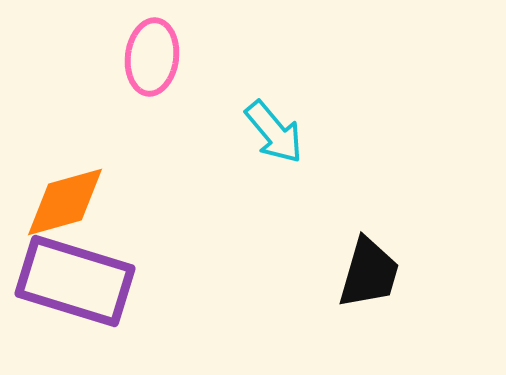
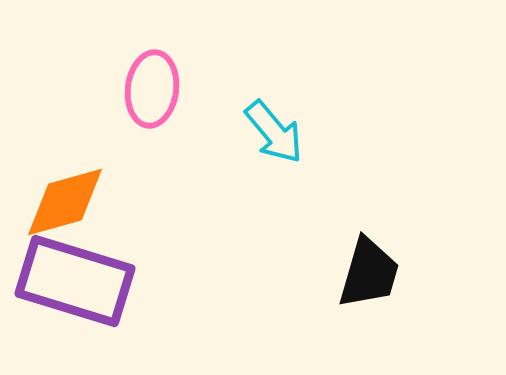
pink ellipse: moved 32 px down
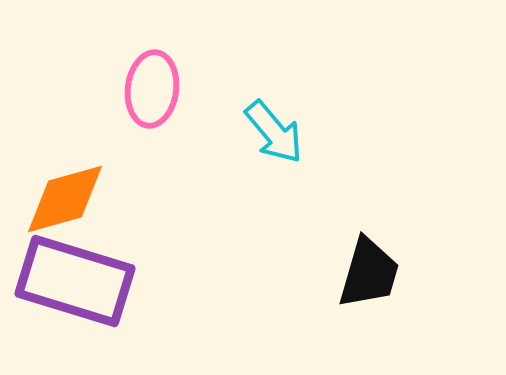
orange diamond: moved 3 px up
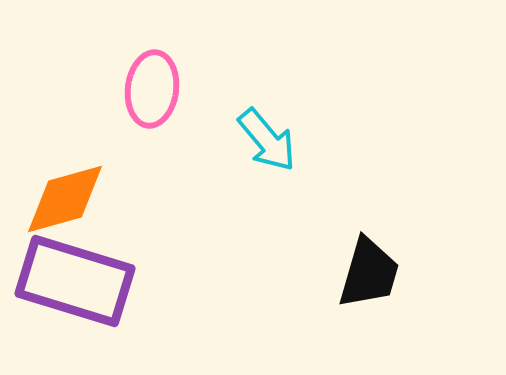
cyan arrow: moved 7 px left, 8 px down
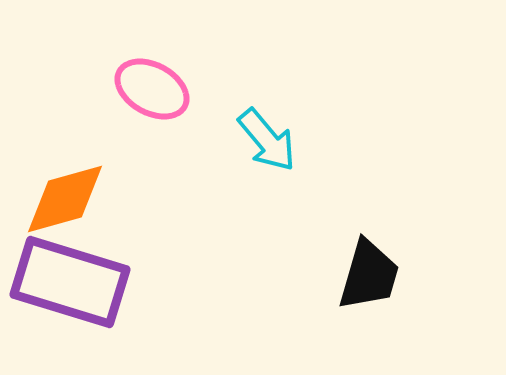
pink ellipse: rotated 68 degrees counterclockwise
black trapezoid: moved 2 px down
purple rectangle: moved 5 px left, 1 px down
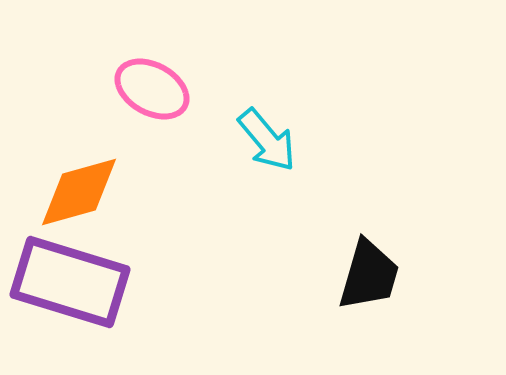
orange diamond: moved 14 px right, 7 px up
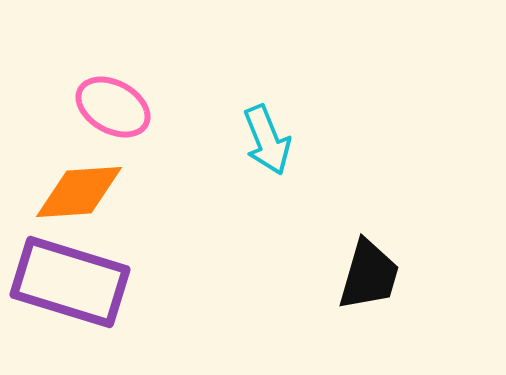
pink ellipse: moved 39 px left, 18 px down
cyan arrow: rotated 18 degrees clockwise
orange diamond: rotated 12 degrees clockwise
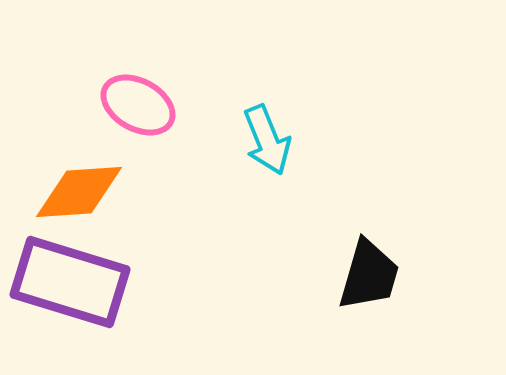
pink ellipse: moved 25 px right, 2 px up
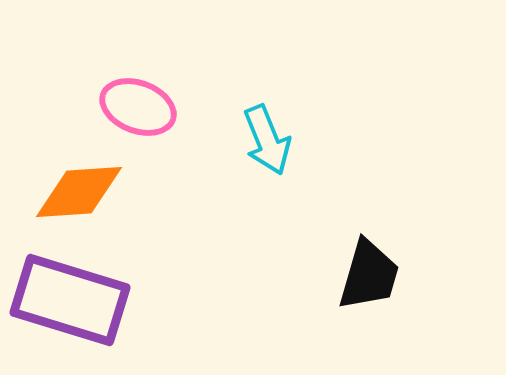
pink ellipse: moved 2 px down; rotated 8 degrees counterclockwise
purple rectangle: moved 18 px down
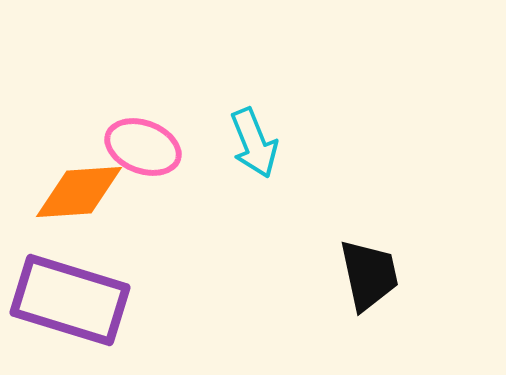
pink ellipse: moved 5 px right, 40 px down
cyan arrow: moved 13 px left, 3 px down
black trapezoid: rotated 28 degrees counterclockwise
